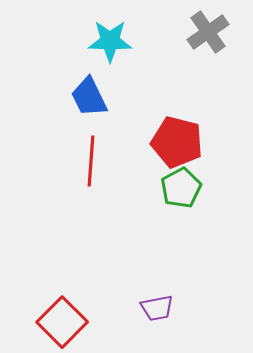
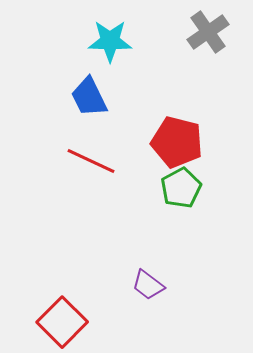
red line: rotated 69 degrees counterclockwise
purple trapezoid: moved 9 px left, 23 px up; rotated 48 degrees clockwise
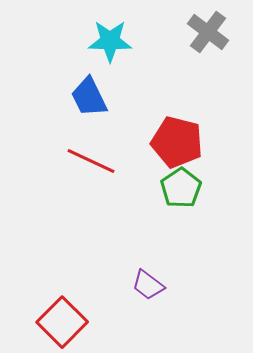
gray cross: rotated 18 degrees counterclockwise
green pentagon: rotated 6 degrees counterclockwise
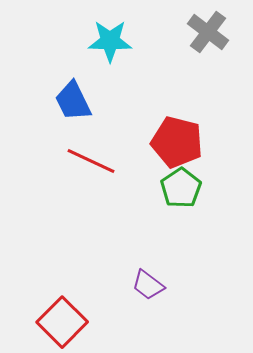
blue trapezoid: moved 16 px left, 4 px down
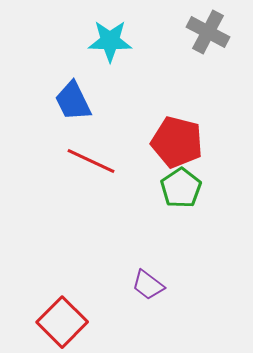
gray cross: rotated 9 degrees counterclockwise
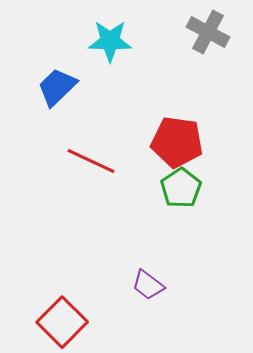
blue trapezoid: moved 16 px left, 14 px up; rotated 72 degrees clockwise
red pentagon: rotated 6 degrees counterclockwise
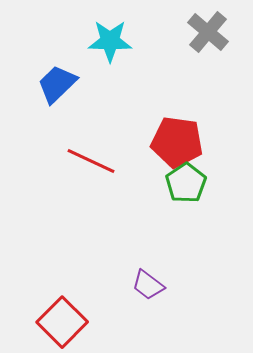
gray cross: rotated 12 degrees clockwise
blue trapezoid: moved 3 px up
green pentagon: moved 5 px right, 5 px up
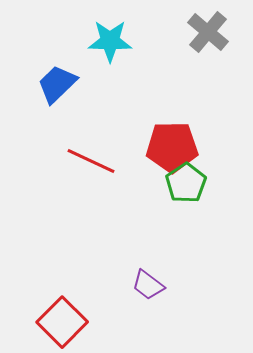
red pentagon: moved 5 px left, 5 px down; rotated 9 degrees counterclockwise
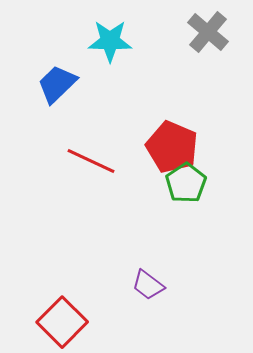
red pentagon: rotated 24 degrees clockwise
